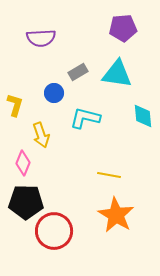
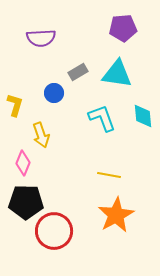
cyan L-shape: moved 17 px right; rotated 56 degrees clockwise
orange star: rotated 12 degrees clockwise
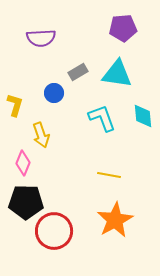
orange star: moved 1 px left, 5 px down
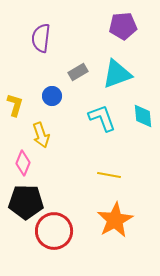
purple pentagon: moved 2 px up
purple semicircle: rotated 100 degrees clockwise
cyan triangle: rotated 28 degrees counterclockwise
blue circle: moved 2 px left, 3 px down
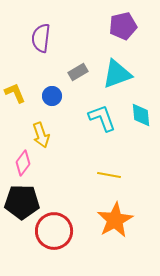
purple pentagon: rotated 8 degrees counterclockwise
yellow L-shape: moved 12 px up; rotated 40 degrees counterclockwise
cyan diamond: moved 2 px left, 1 px up
pink diamond: rotated 15 degrees clockwise
black pentagon: moved 4 px left
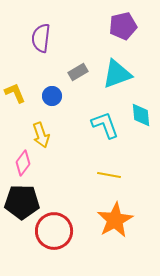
cyan L-shape: moved 3 px right, 7 px down
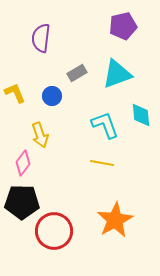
gray rectangle: moved 1 px left, 1 px down
yellow arrow: moved 1 px left
yellow line: moved 7 px left, 12 px up
